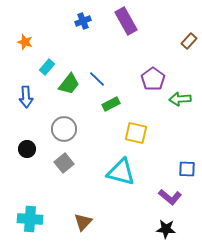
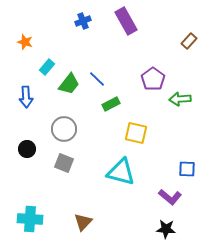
gray square: rotated 30 degrees counterclockwise
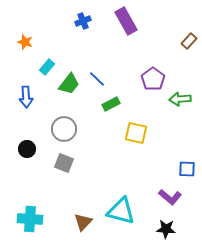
cyan triangle: moved 39 px down
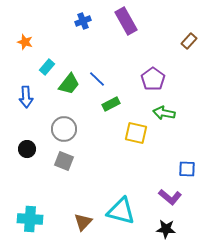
green arrow: moved 16 px left, 14 px down; rotated 15 degrees clockwise
gray square: moved 2 px up
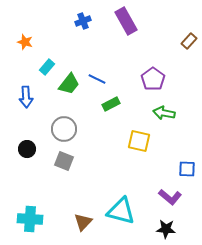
blue line: rotated 18 degrees counterclockwise
yellow square: moved 3 px right, 8 px down
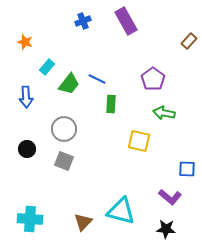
green rectangle: rotated 60 degrees counterclockwise
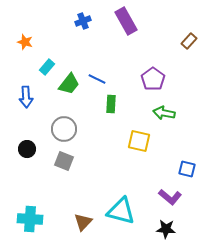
blue square: rotated 12 degrees clockwise
